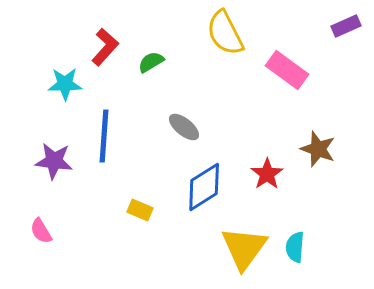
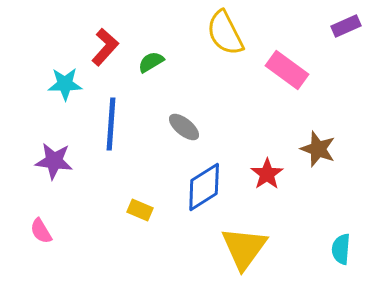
blue line: moved 7 px right, 12 px up
cyan semicircle: moved 46 px right, 2 px down
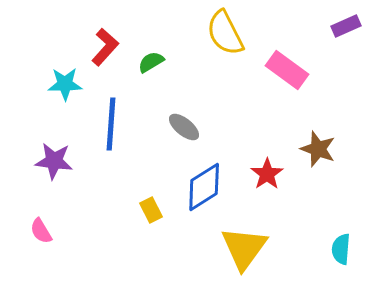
yellow rectangle: moved 11 px right; rotated 40 degrees clockwise
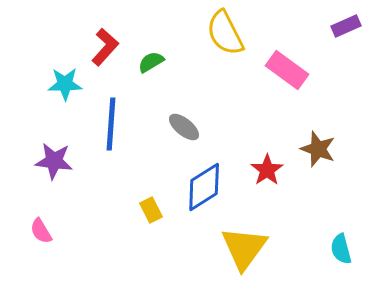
red star: moved 4 px up
cyan semicircle: rotated 20 degrees counterclockwise
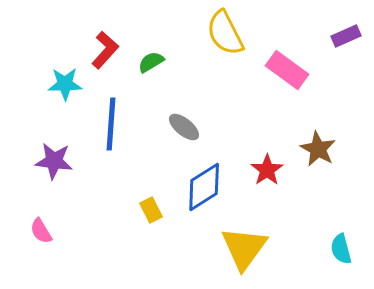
purple rectangle: moved 10 px down
red L-shape: moved 3 px down
brown star: rotated 9 degrees clockwise
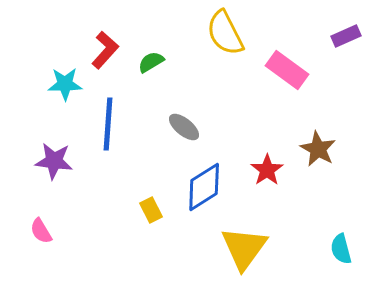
blue line: moved 3 px left
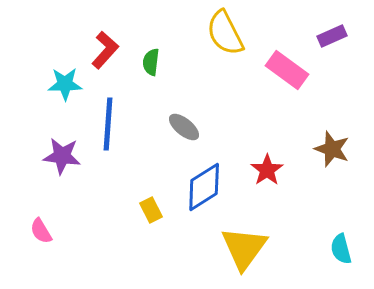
purple rectangle: moved 14 px left
green semicircle: rotated 52 degrees counterclockwise
brown star: moved 14 px right; rotated 9 degrees counterclockwise
purple star: moved 8 px right, 5 px up
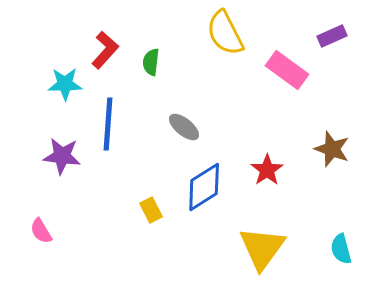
yellow triangle: moved 18 px right
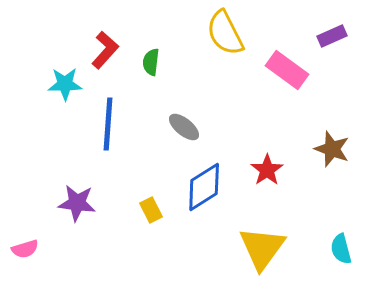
purple star: moved 15 px right, 47 px down
pink semicircle: moved 16 px left, 18 px down; rotated 76 degrees counterclockwise
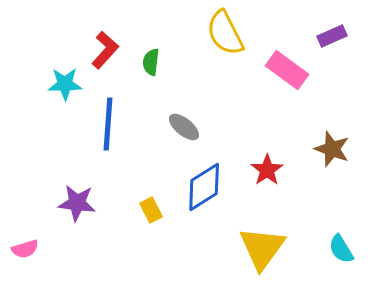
cyan semicircle: rotated 16 degrees counterclockwise
